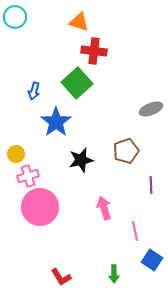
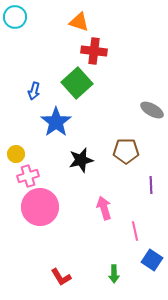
gray ellipse: moved 1 px right, 1 px down; rotated 50 degrees clockwise
brown pentagon: rotated 20 degrees clockwise
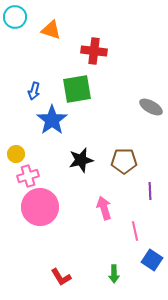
orange triangle: moved 28 px left, 8 px down
green square: moved 6 px down; rotated 32 degrees clockwise
gray ellipse: moved 1 px left, 3 px up
blue star: moved 4 px left, 2 px up
brown pentagon: moved 2 px left, 10 px down
purple line: moved 1 px left, 6 px down
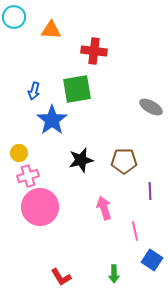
cyan circle: moved 1 px left
orange triangle: rotated 15 degrees counterclockwise
yellow circle: moved 3 px right, 1 px up
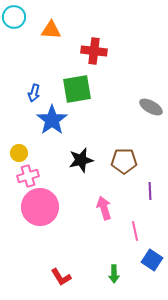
blue arrow: moved 2 px down
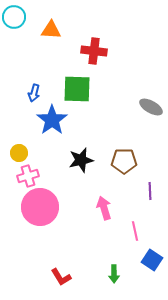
green square: rotated 12 degrees clockwise
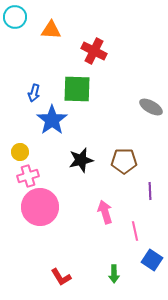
cyan circle: moved 1 px right
red cross: rotated 20 degrees clockwise
yellow circle: moved 1 px right, 1 px up
pink arrow: moved 1 px right, 4 px down
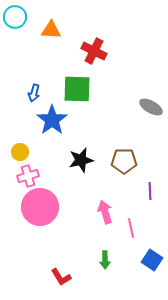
pink line: moved 4 px left, 3 px up
green arrow: moved 9 px left, 14 px up
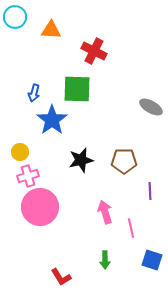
blue square: rotated 15 degrees counterclockwise
